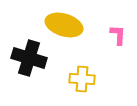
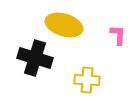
black cross: moved 6 px right
yellow cross: moved 5 px right, 1 px down
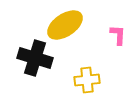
yellow ellipse: moved 1 px right; rotated 51 degrees counterclockwise
yellow cross: rotated 10 degrees counterclockwise
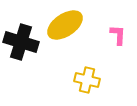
black cross: moved 14 px left, 16 px up
yellow cross: rotated 20 degrees clockwise
